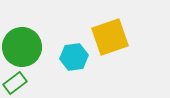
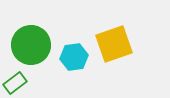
yellow square: moved 4 px right, 7 px down
green circle: moved 9 px right, 2 px up
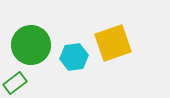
yellow square: moved 1 px left, 1 px up
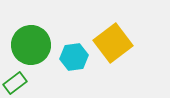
yellow square: rotated 18 degrees counterclockwise
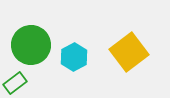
yellow square: moved 16 px right, 9 px down
cyan hexagon: rotated 20 degrees counterclockwise
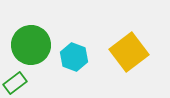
cyan hexagon: rotated 12 degrees counterclockwise
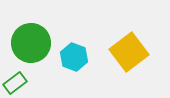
green circle: moved 2 px up
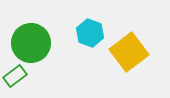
cyan hexagon: moved 16 px right, 24 px up
green rectangle: moved 7 px up
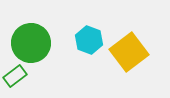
cyan hexagon: moved 1 px left, 7 px down
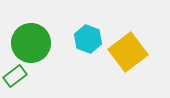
cyan hexagon: moved 1 px left, 1 px up
yellow square: moved 1 px left
